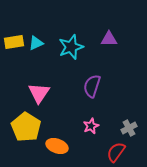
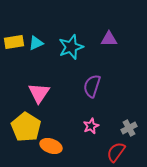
orange ellipse: moved 6 px left
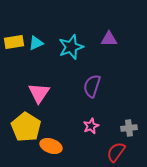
gray cross: rotated 21 degrees clockwise
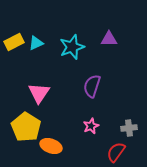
yellow rectangle: rotated 18 degrees counterclockwise
cyan star: moved 1 px right
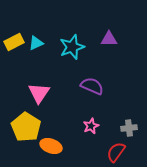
purple semicircle: rotated 95 degrees clockwise
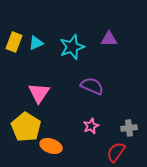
yellow rectangle: rotated 42 degrees counterclockwise
